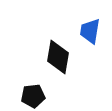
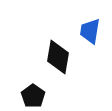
black pentagon: rotated 30 degrees counterclockwise
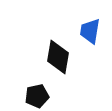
black pentagon: moved 4 px right; rotated 25 degrees clockwise
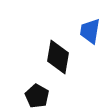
black pentagon: rotated 30 degrees counterclockwise
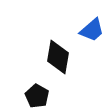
blue trapezoid: moved 2 px right, 1 px up; rotated 140 degrees counterclockwise
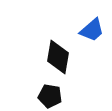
black pentagon: moved 13 px right; rotated 20 degrees counterclockwise
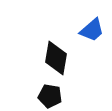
black diamond: moved 2 px left, 1 px down
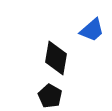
black pentagon: rotated 20 degrees clockwise
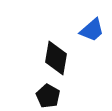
black pentagon: moved 2 px left
